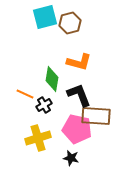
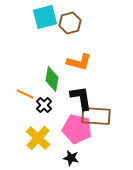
black L-shape: moved 2 px right, 3 px down; rotated 12 degrees clockwise
black cross: rotated 14 degrees counterclockwise
yellow cross: rotated 30 degrees counterclockwise
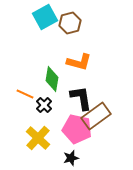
cyan square: rotated 15 degrees counterclockwise
brown rectangle: rotated 40 degrees counterclockwise
black star: rotated 28 degrees counterclockwise
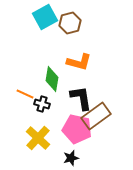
black cross: moved 2 px left, 1 px up; rotated 28 degrees counterclockwise
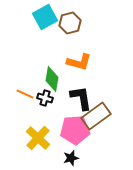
black cross: moved 3 px right, 6 px up
pink pentagon: moved 2 px left, 1 px down; rotated 16 degrees counterclockwise
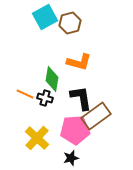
yellow cross: moved 1 px left
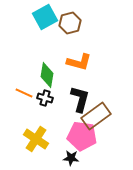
green diamond: moved 5 px left, 4 px up
orange line: moved 1 px left, 1 px up
black L-shape: moved 1 px left, 1 px down; rotated 24 degrees clockwise
pink pentagon: moved 7 px right, 6 px down; rotated 12 degrees clockwise
yellow cross: moved 1 px left, 1 px down; rotated 10 degrees counterclockwise
black star: rotated 21 degrees clockwise
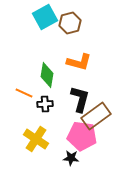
black cross: moved 6 px down; rotated 21 degrees counterclockwise
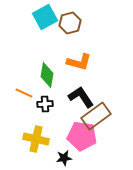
black L-shape: moved 1 px right, 2 px up; rotated 48 degrees counterclockwise
yellow cross: rotated 20 degrees counterclockwise
black star: moved 7 px left; rotated 14 degrees counterclockwise
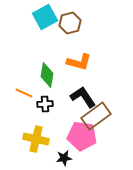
black L-shape: moved 2 px right
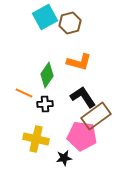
green diamond: rotated 25 degrees clockwise
